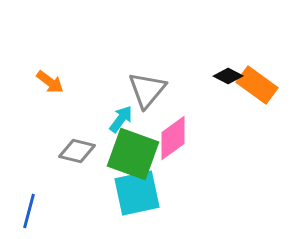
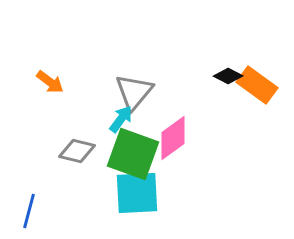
gray triangle: moved 13 px left, 2 px down
cyan square: rotated 9 degrees clockwise
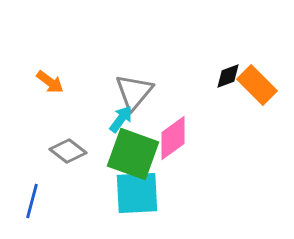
black diamond: rotated 48 degrees counterclockwise
orange rectangle: rotated 9 degrees clockwise
gray diamond: moved 9 px left; rotated 24 degrees clockwise
blue line: moved 3 px right, 10 px up
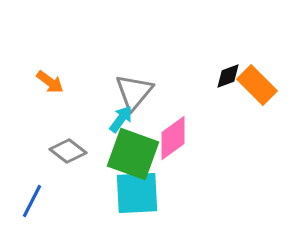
blue line: rotated 12 degrees clockwise
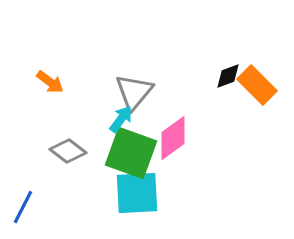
green square: moved 2 px left, 1 px up
blue line: moved 9 px left, 6 px down
